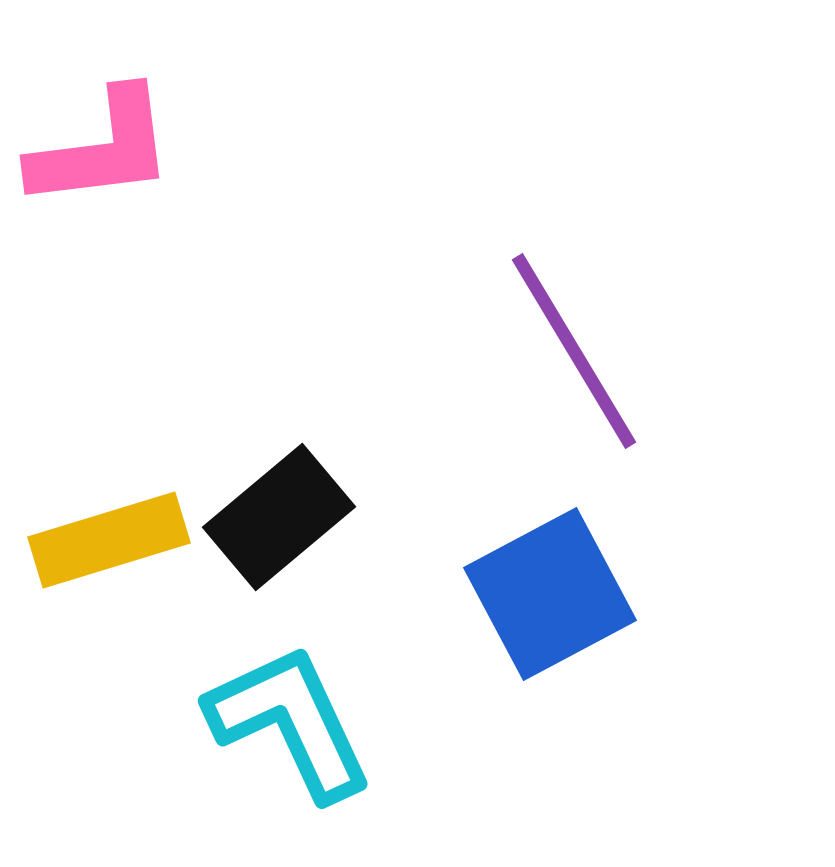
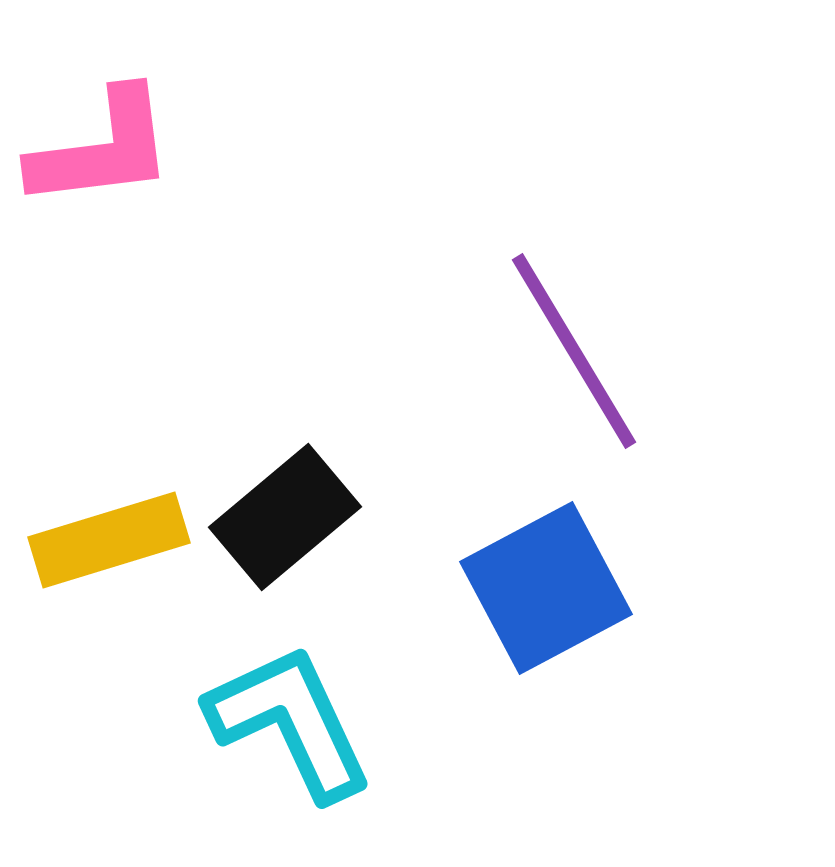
black rectangle: moved 6 px right
blue square: moved 4 px left, 6 px up
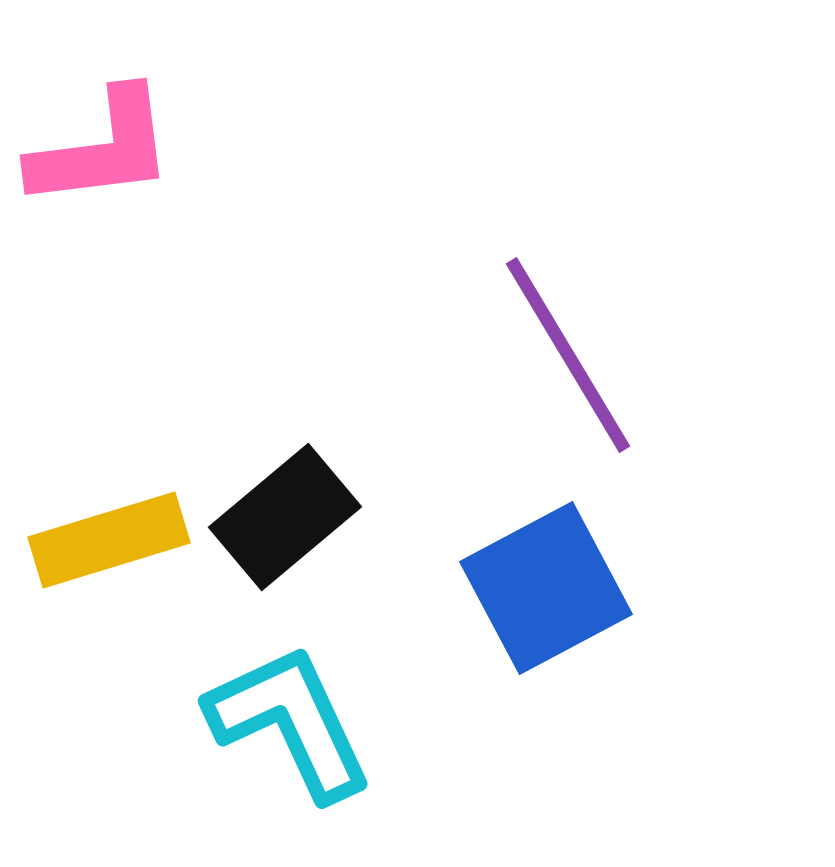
purple line: moved 6 px left, 4 px down
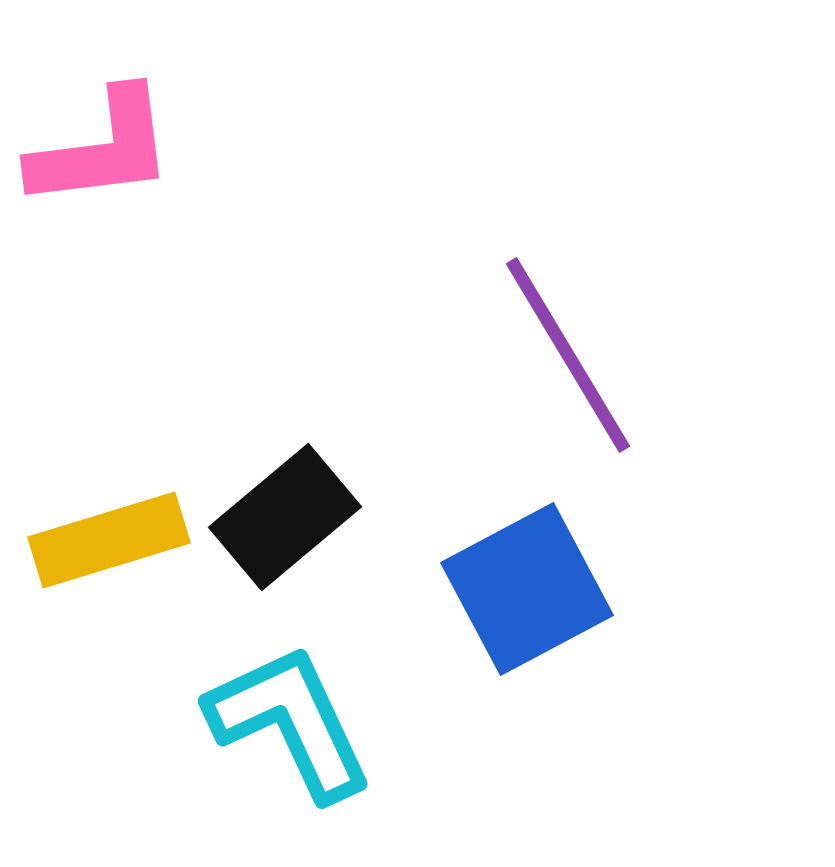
blue square: moved 19 px left, 1 px down
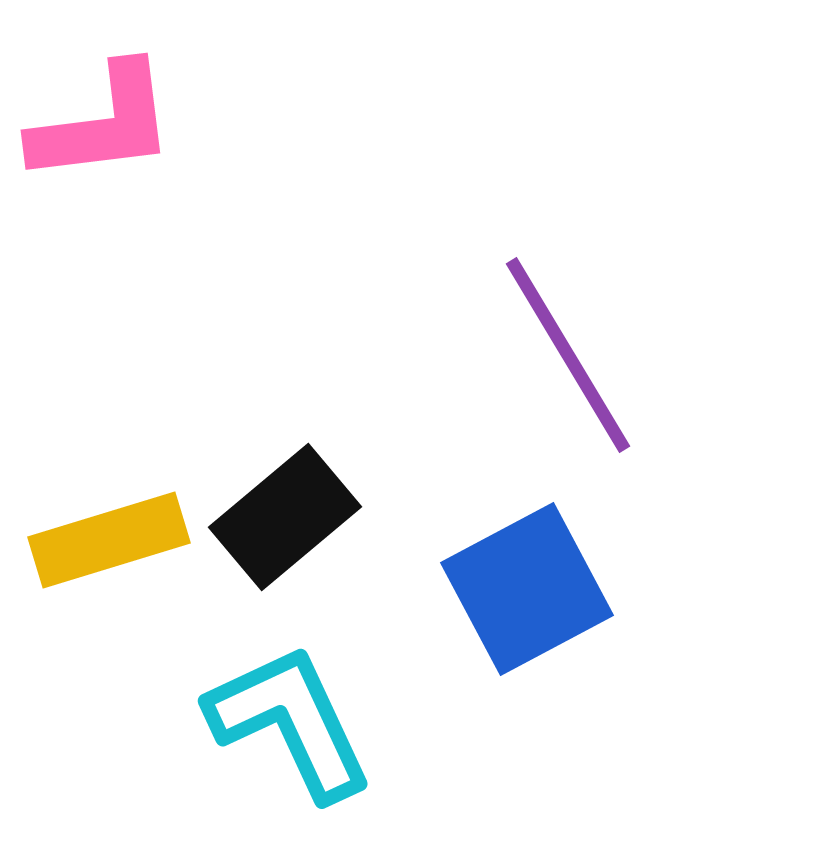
pink L-shape: moved 1 px right, 25 px up
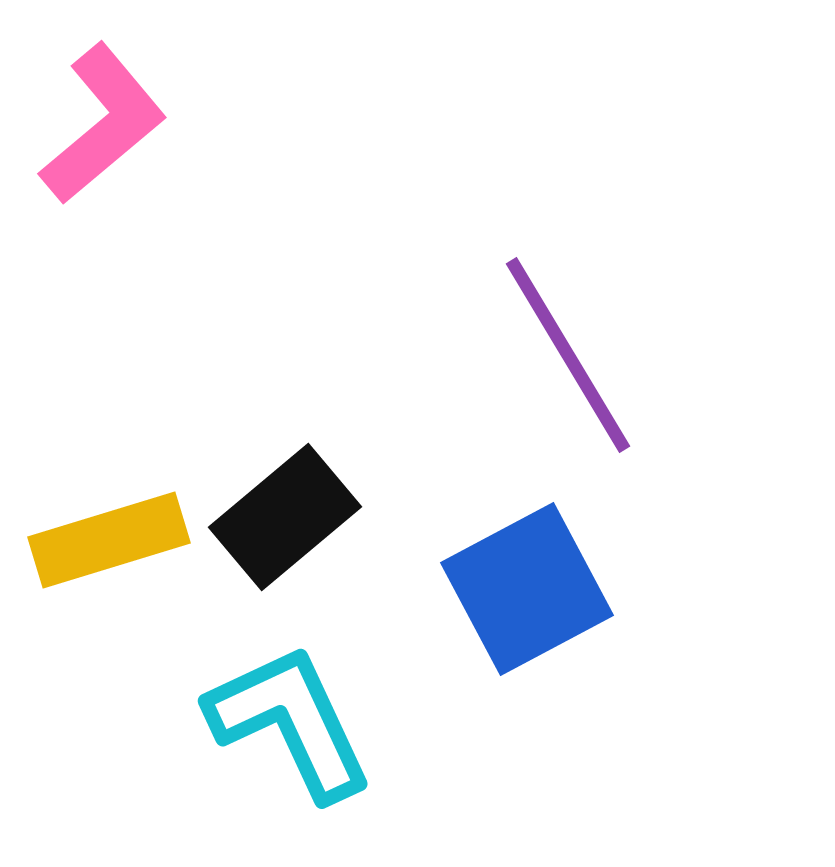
pink L-shape: rotated 33 degrees counterclockwise
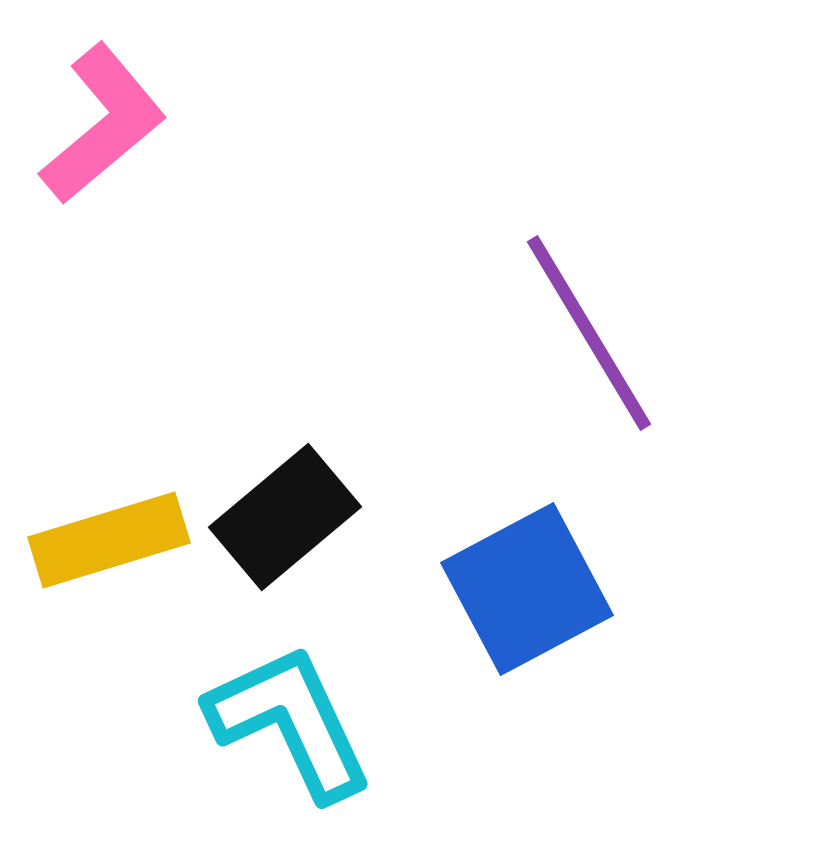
purple line: moved 21 px right, 22 px up
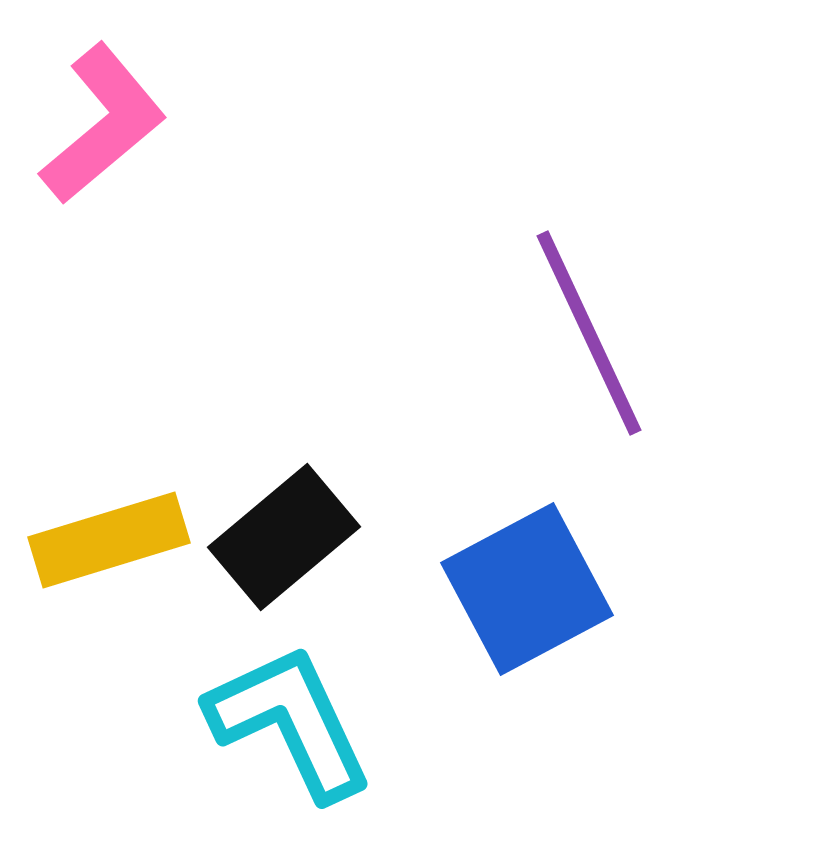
purple line: rotated 6 degrees clockwise
black rectangle: moved 1 px left, 20 px down
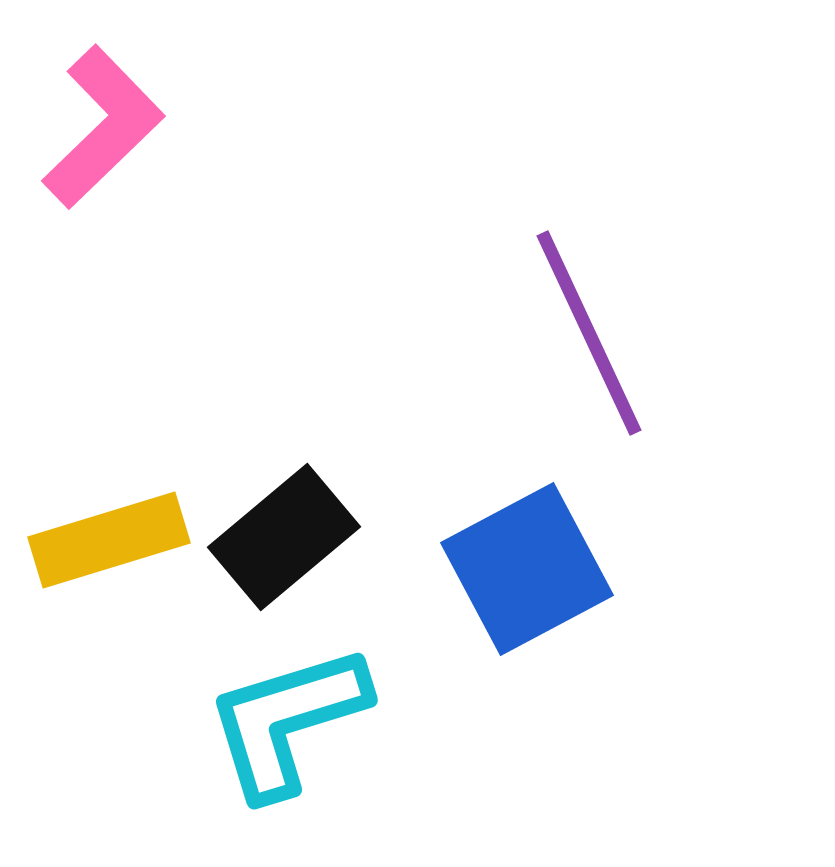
pink L-shape: moved 3 px down; rotated 4 degrees counterclockwise
blue square: moved 20 px up
cyan L-shape: moved 3 px left, 1 px up; rotated 82 degrees counterclockwise
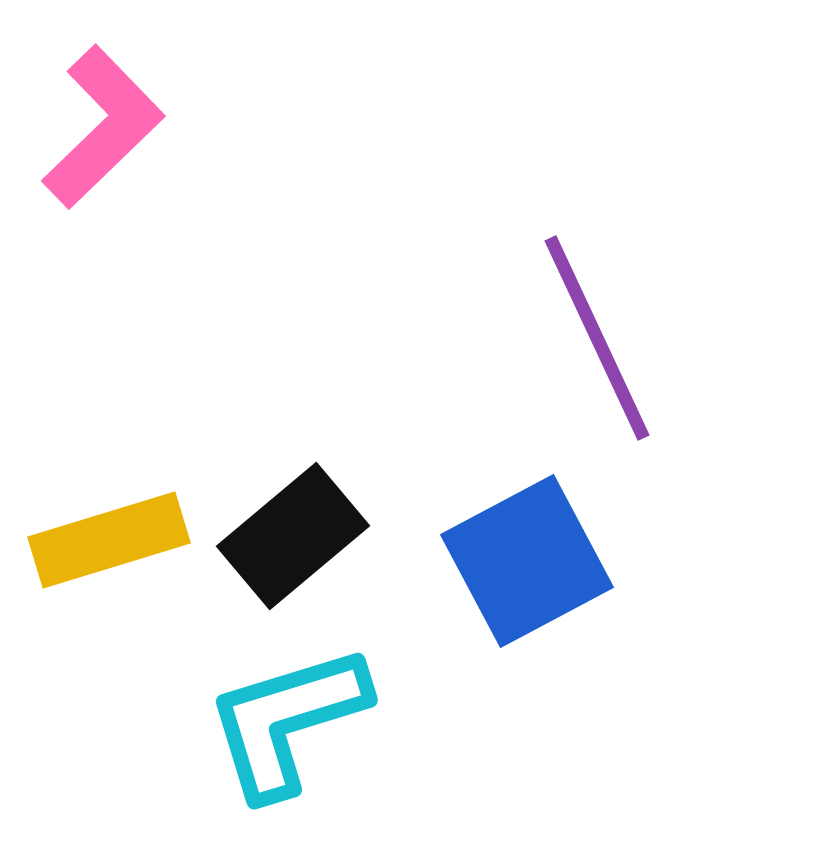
purple line: moved 8 px right, 5 px down
black rectangle: moved 9 px right, 1 px up
blue square: moved 8 px up
